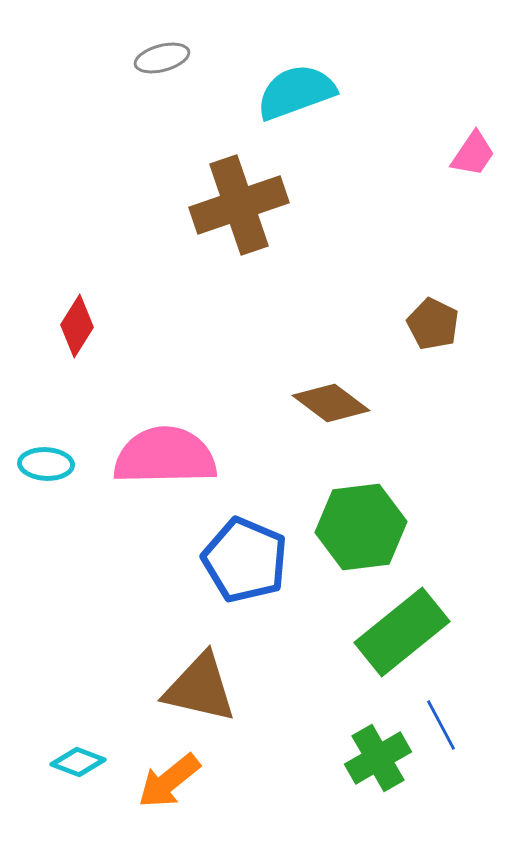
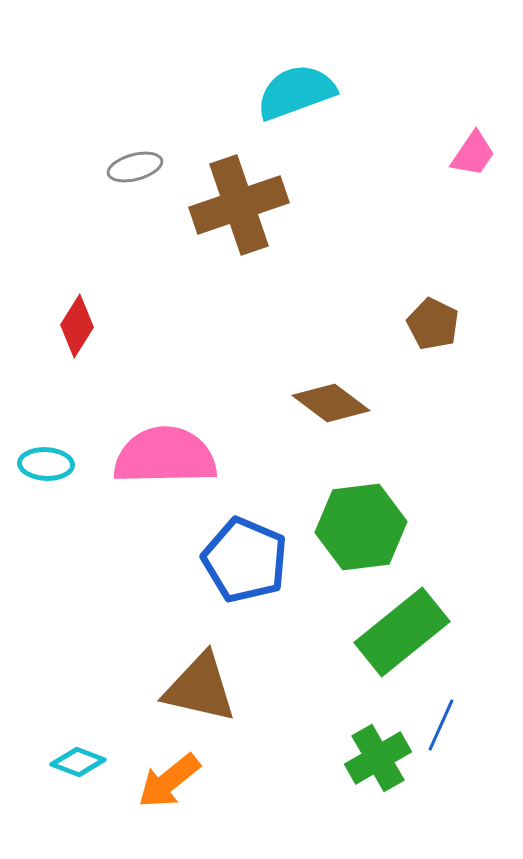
gray ellipse: moved 27 px left, 109 px down
blue line: rotated 52 degrees clockwise
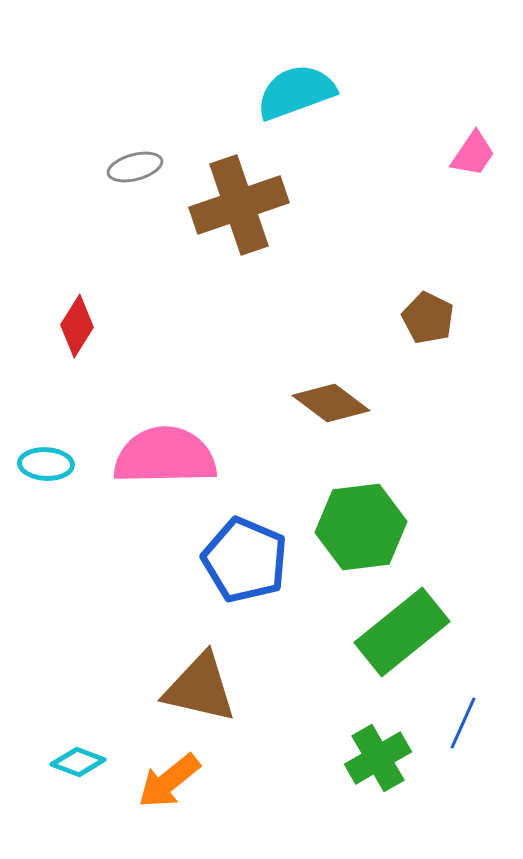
brown pentagon: moved 5 px left, 6 px up
blue line: moved 22 px right, 2 px up
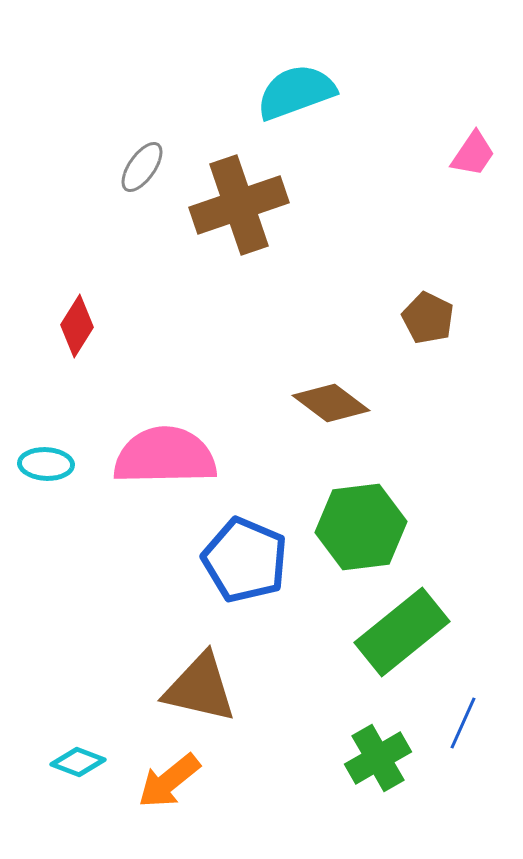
gray ellipse: moved 7 px right; rotated 40 degrees counterclockwise
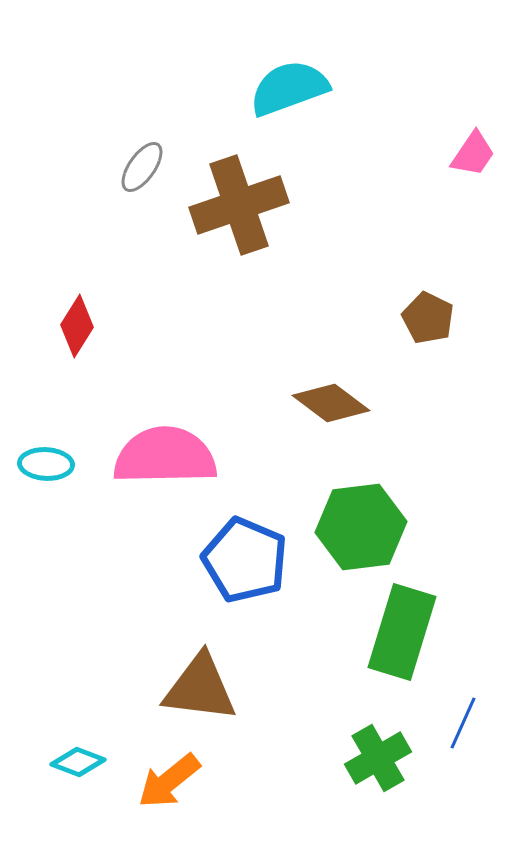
cyan semicircle: moved 7 px left, 4 px up
green rectangle: rotated 34 degrees counterclockwise
brown triangle: rotated 6 degrees counterclockwise
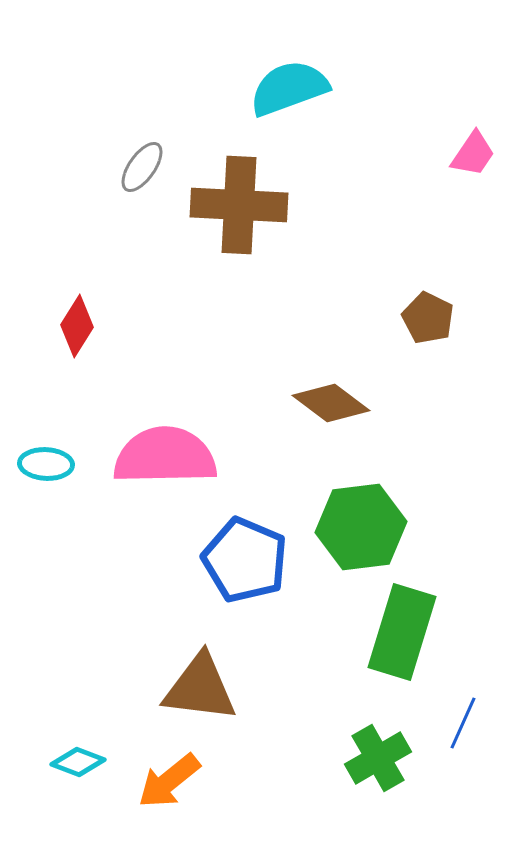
brown cross: rotated 22 degrees clockwise
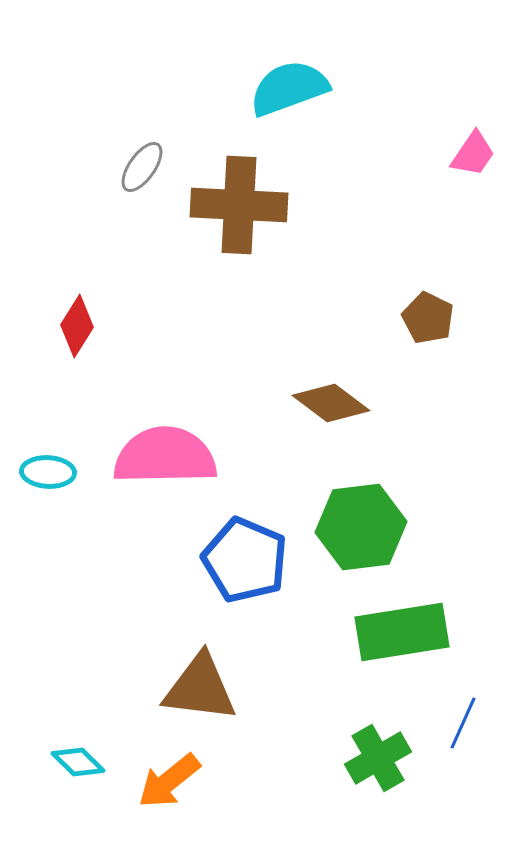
cyan ellipse: moved 2 px right, 8 px down
green rectangle: rotated 64 degrees clockwise
cyan diamond: rotated 24 degrees clockwise
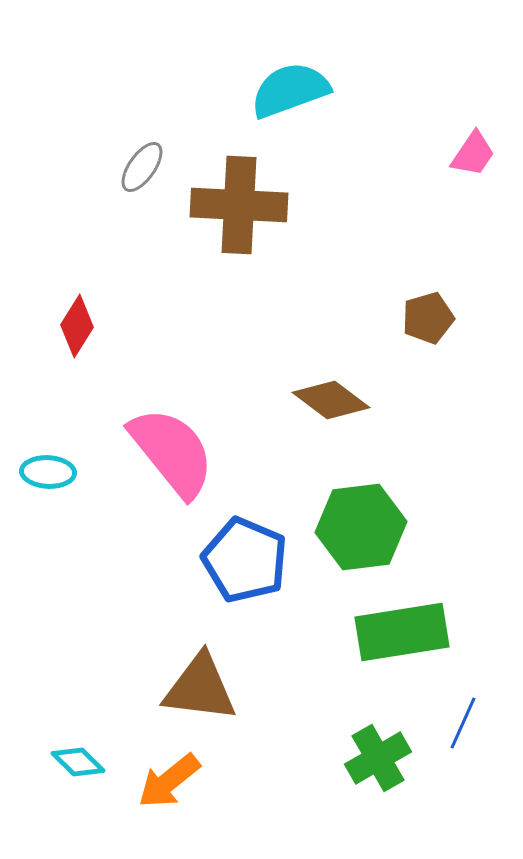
cyan semicircle: moved 1 px right, 2 px down
brown pentagon: rotated 30 degrees clockwise
brown diamond: moved 3 px up
pink semicircle: moved 7 px right, 4 px up; rotated 52 degrees clockwise
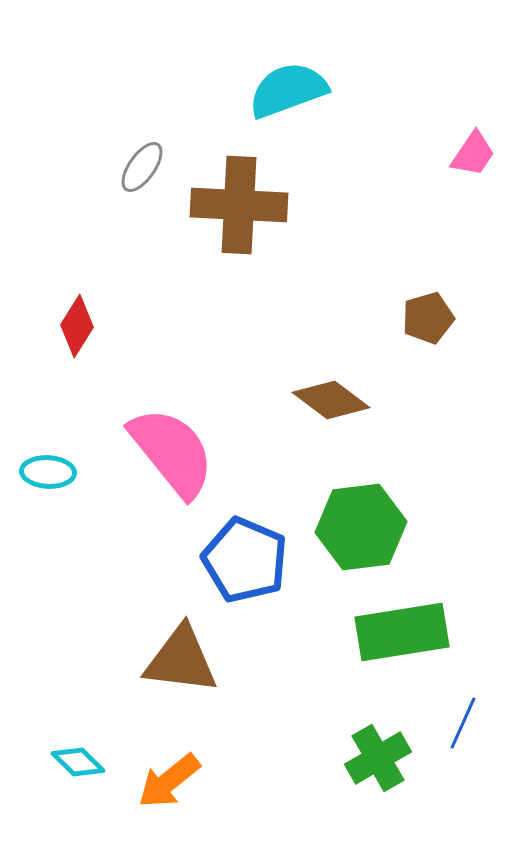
cyan semicircle: moved 2 px left
brown triangle: moved 19 px left, 28 px up
